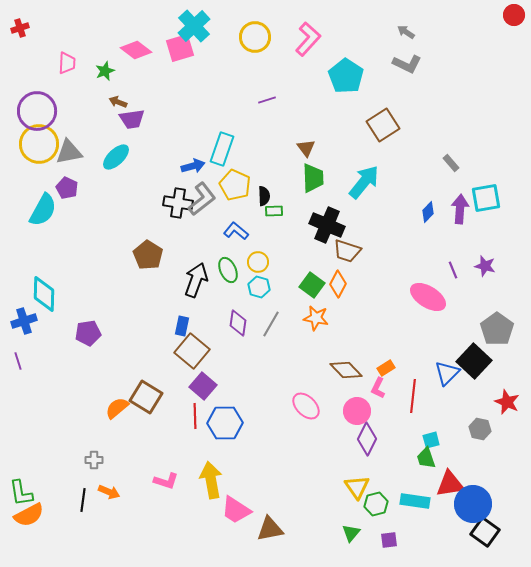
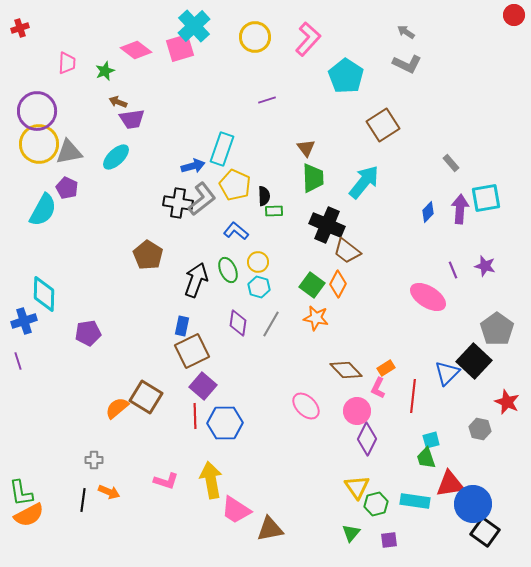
brown trapezoid at (347, 251): rotated 20 degrees clockwise
brown square at (192, 351): rotated 24 degrees clockwise
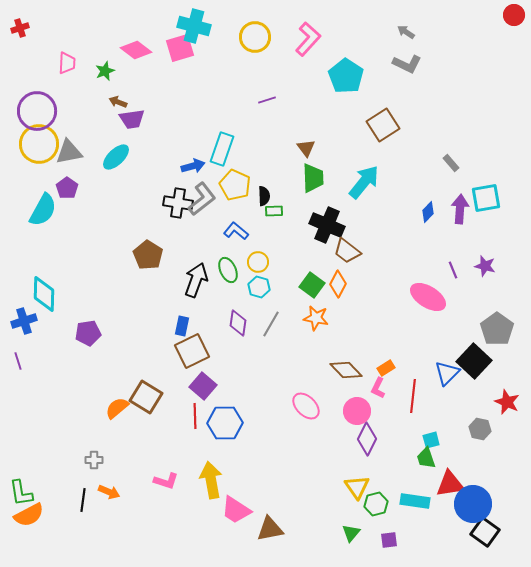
cyan cross at (194, 26): rotated 32 degrees counterclockwise
purple pentagon at (67, 188): rotated 10 degrees clockwise
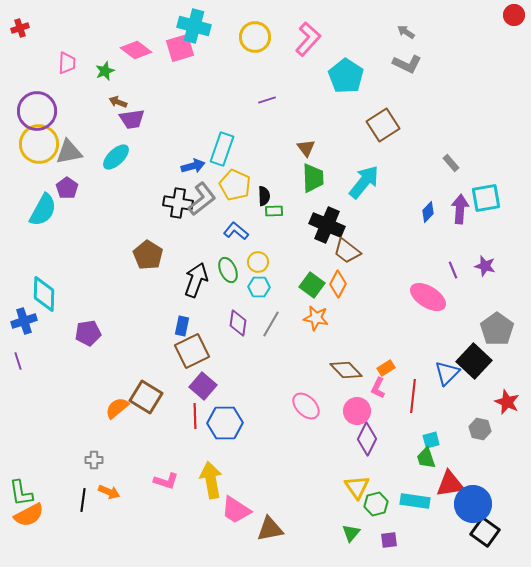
cyan hexagon at (259, 287): rotated 15 degrees counterclockwise
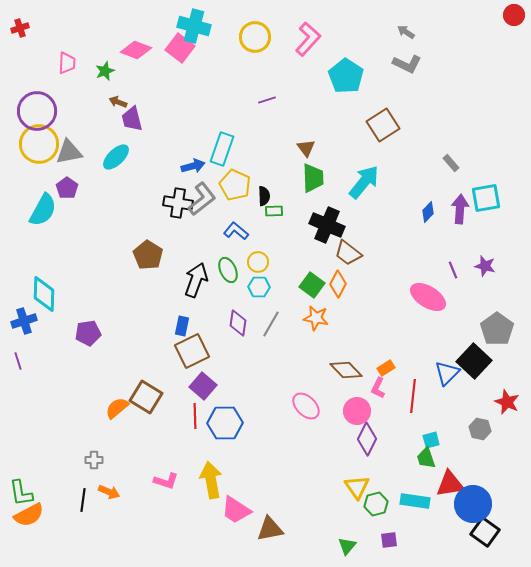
pink square at (180, 48): rotated 36 degrees counterclockwise
pink diamond at (136, 50): rotated 16 degrees counterclockwise
purple trapezoid at (132, 119): rotated 84 degrees clockwise
brown trapezoid at (347, 251): moved 1 px right, 2 px down
green triangle at (351, 533): moved 4 px left, 13 px down
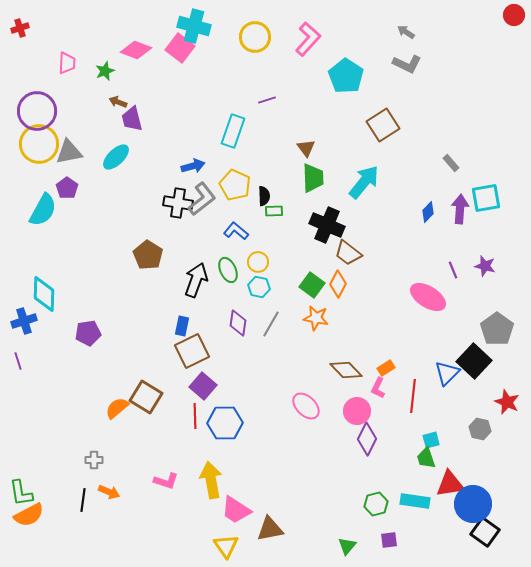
cyan rectangle at (222, 149): moved 11 px right, 18 px up
cyan hexagon at (259, 287): rotated 10 degrees clockwise
yellow triangle at (357, 487): moved 131 px left, 59 px down
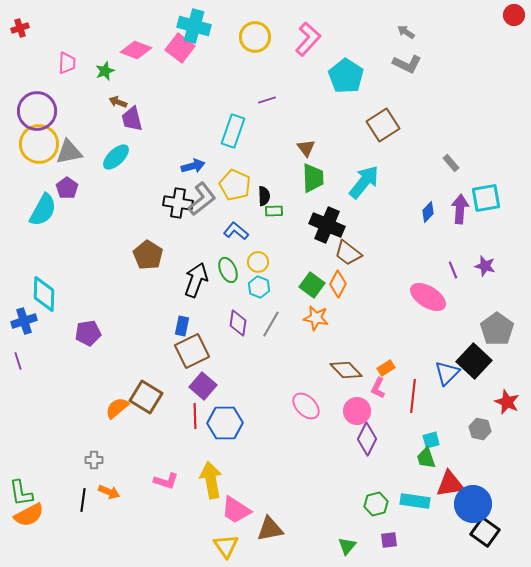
cyan hexagon at (259, 287): rotated 10 degrees clockwise
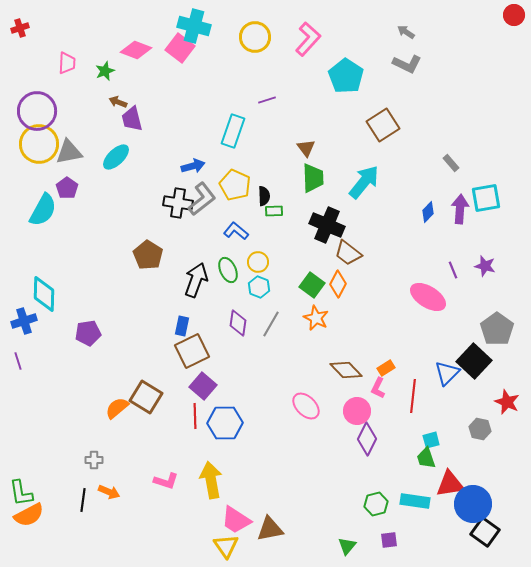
orange star at (316, 318): rotated 15 degrees clockwise
pink trapezoid at (236, 510): moved 10 px down
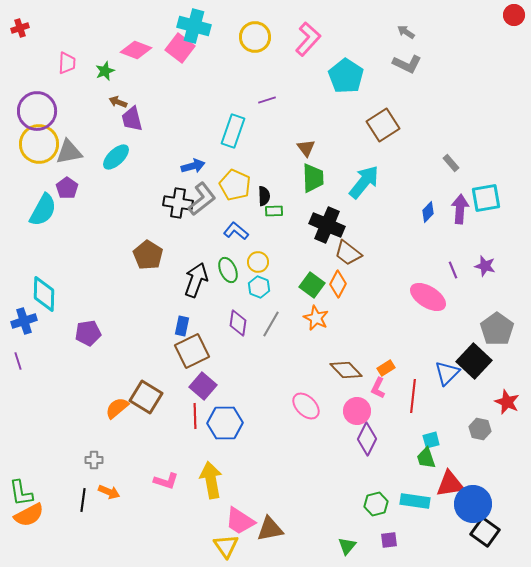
pink trapezoid at (236, 520): moved 4 px right, 1 px down
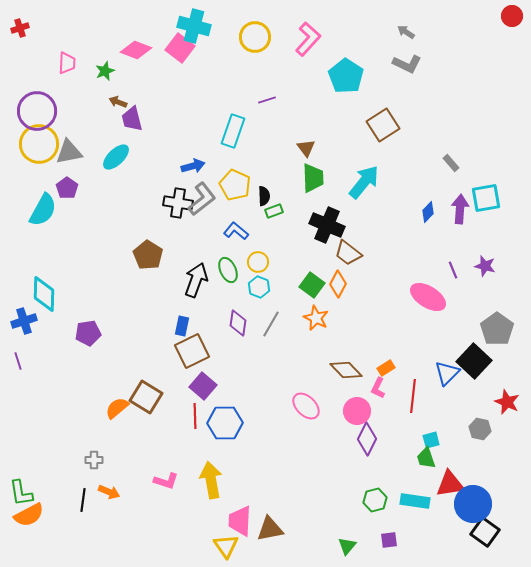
red circle at (514, 15): moved 2 px left, 1 px down
green rectangle at (274, 211): rotated 18 degrees counterclockwise
green hexagon at (376, 504): moved 1 px left, 4 px up
pink trapezoid at (240, 521): rotated 60 degrees clockwise
